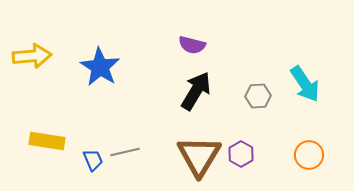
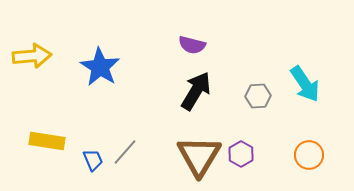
gray line: rotated 36 degrees counterclockwise
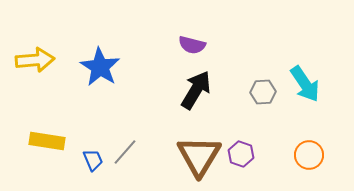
yellow arrow: moved 3 px right, 4 px down
black arrow: moved 1 px up
gray hexagon: moved 5 px right, 4 px up
purple hexagon: rotated 10 degrees counterclockwise
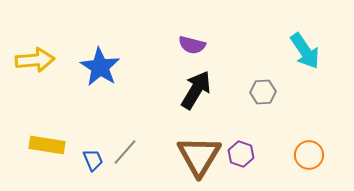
cyan arrow: moved 33 px up
yellow rectangle: moved 4 px down
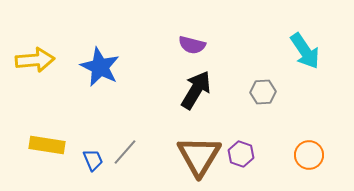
blue star: rotated 6 degrees counterclockwise
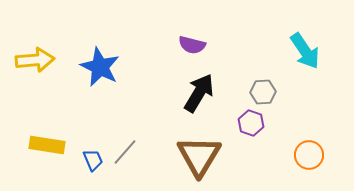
black arrow: moved 3 px right, 3 px down
purple hexagon: moved 10 px right, 31 px up
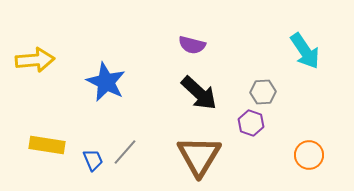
blue star: moved 6 px right, 15 px down
black arrow: rotated 102 degrees clockwise
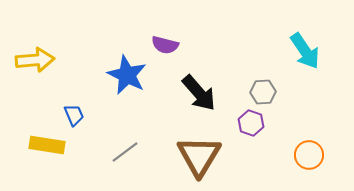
purple semicircle: moved 27 px left
blue star: moved 21 px right, 7 px up
black arrow: rotated 6 degrees clockwise
gray line: rotated 12 degrees clockwise
blue trapezoid: moved 19 px left, 45 px up
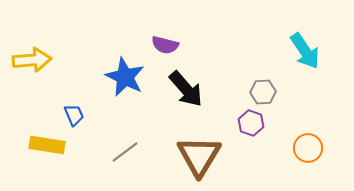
yellow arrow: moved 3 px left
blue star: moved 2 px left, 2 px down
black arrow: moved 13 px left, 4 px up
orange circle: moved 1 px left, 7 px up
